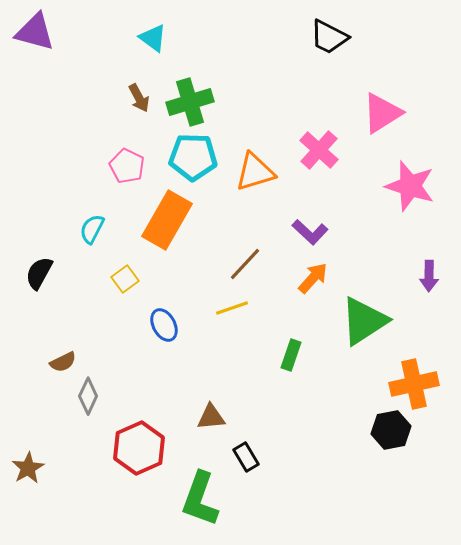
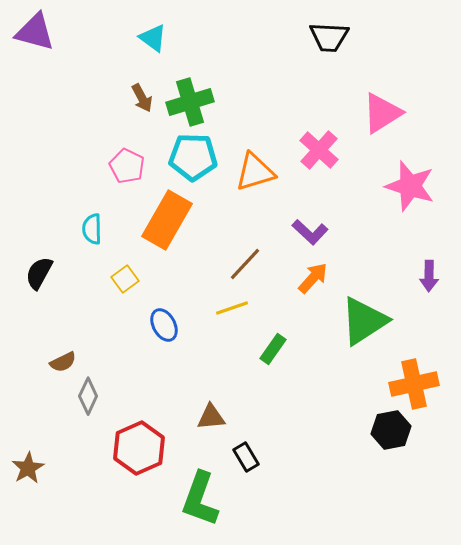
black trapezoid: rotated 24 degrees counterclockwise
brown arrow: moved 3 px right
cyan semicircle: rotated 28 degrees counterclockwise
green rectangle: moved 18 px left, 6 px up; rotated 16 degrees clockwise
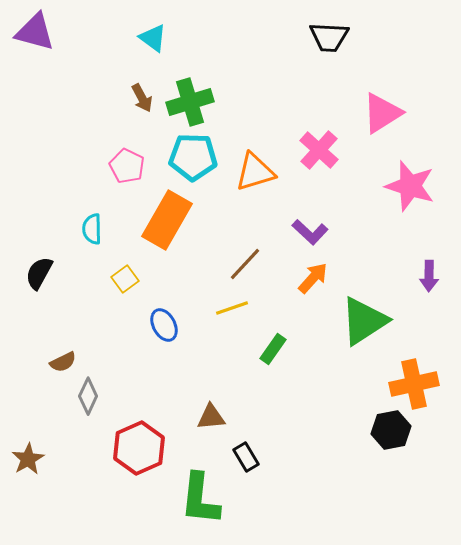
brown star: moved 9 px up
green L-shape: rotated 14 degrees counterclockwise
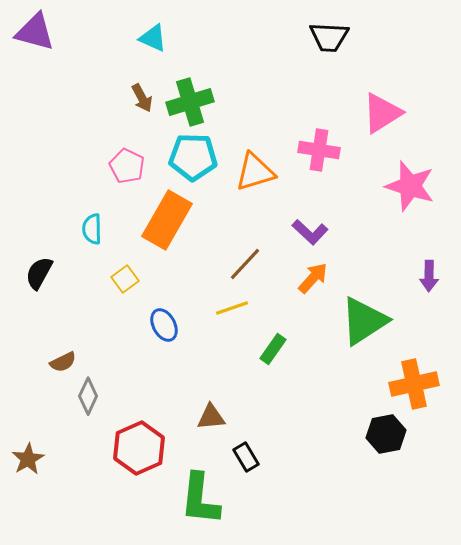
cyan triangle: rotated 12 degrees counterclockwise
pink cross: rotated 33 degrees counterclockwise
black hexagon: moved 5 px left, 4 px down
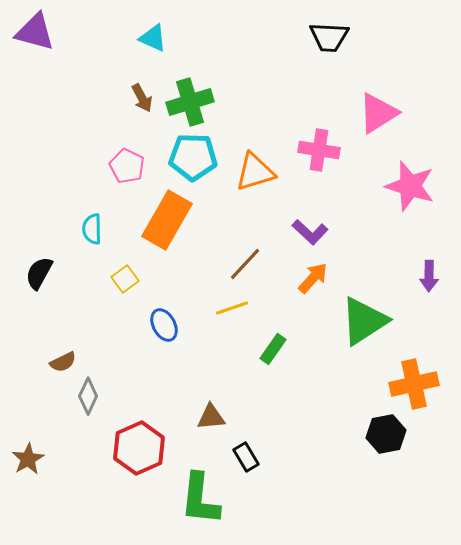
pink triangle: moved 4 px left
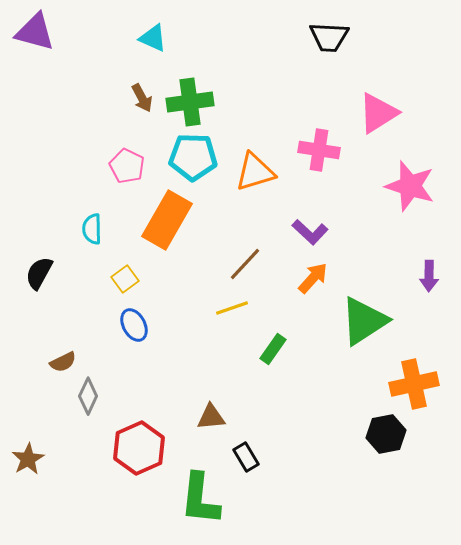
green cross: rotated 9 degrees clockwise
blue ellipse: moved 30 px left
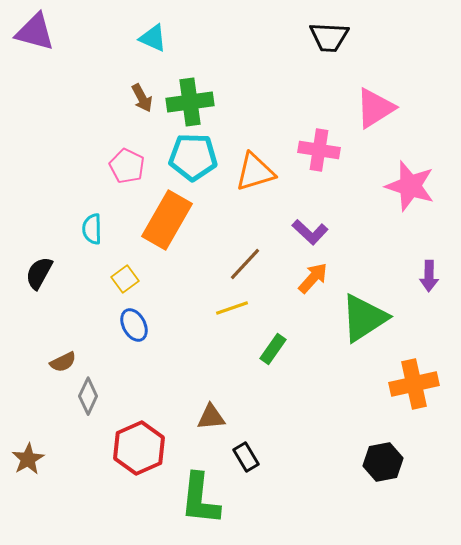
pink triangle: moved 3 px left, 5 px up
green triangle: moved 3 px up
black hexagon: moved 3 px left, 28 px down
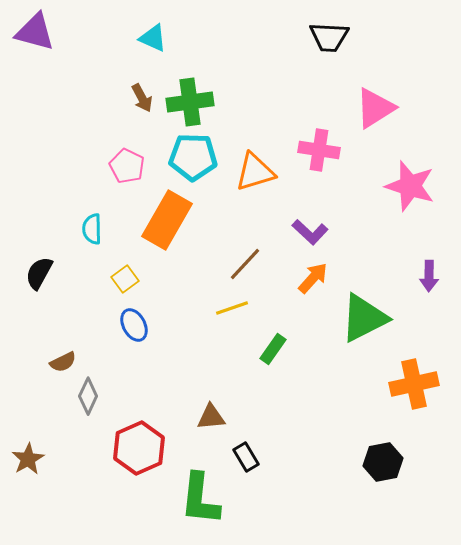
green triangle: rotated 6 degrees clockwise
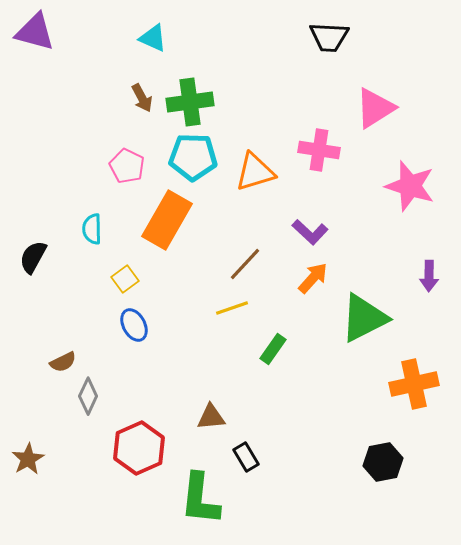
black semicircle: moved 6 px left, 16 px up
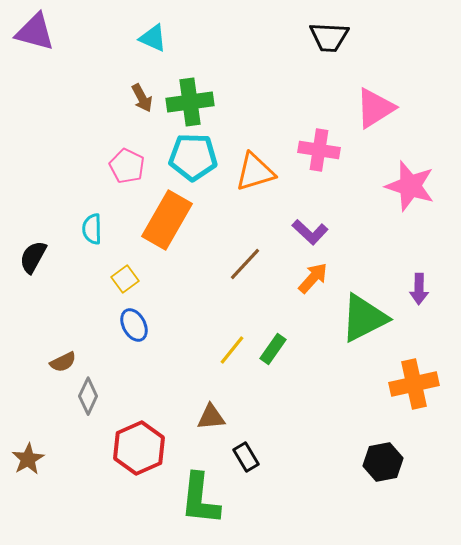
purple arrow: moved 10 px left, 13 px down
yellow line: moved 42 px down; rotated 32 degrees counterclockwise
